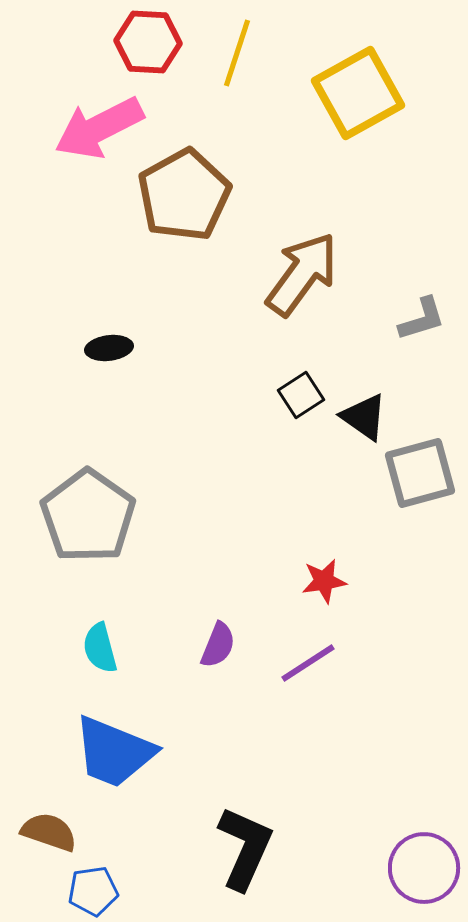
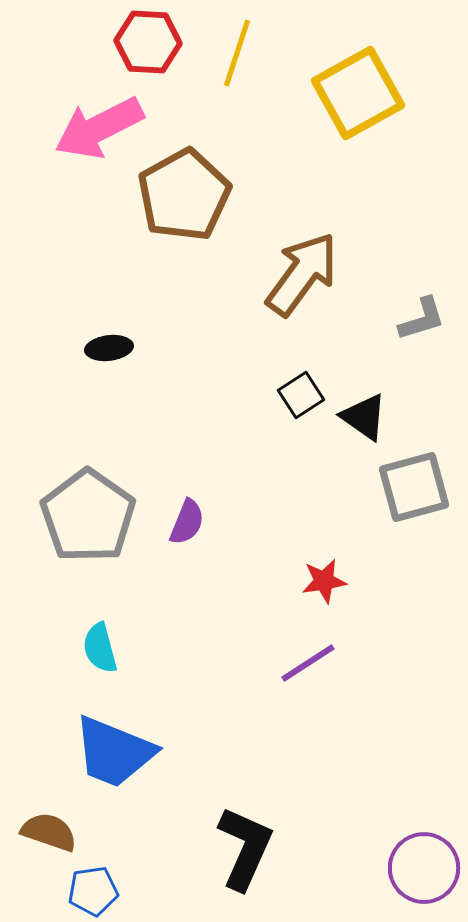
gray square: moved 6 px left, 14 px down
purple semicircle: moved 31 px left, 123 px up
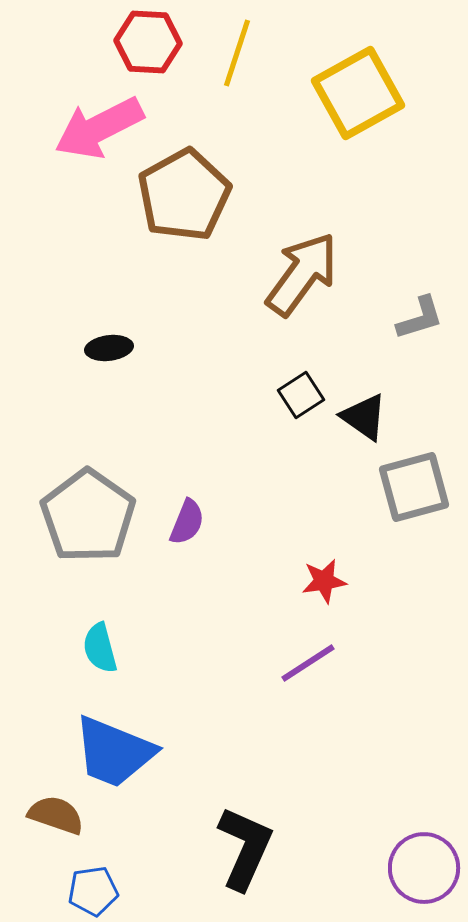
gray L-shape: moved 2 px left, 1 px up
brown semicircle: moved 7 px right, 17 px up
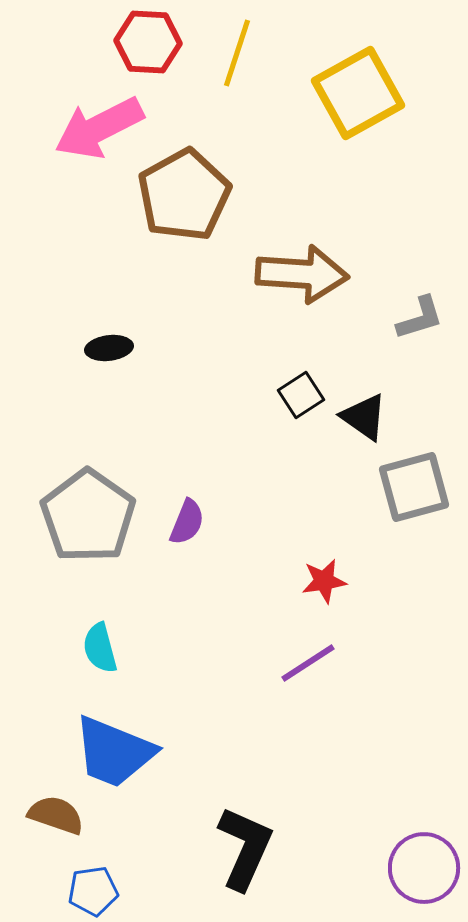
brown arrow: rotated 58 degrees clockwise
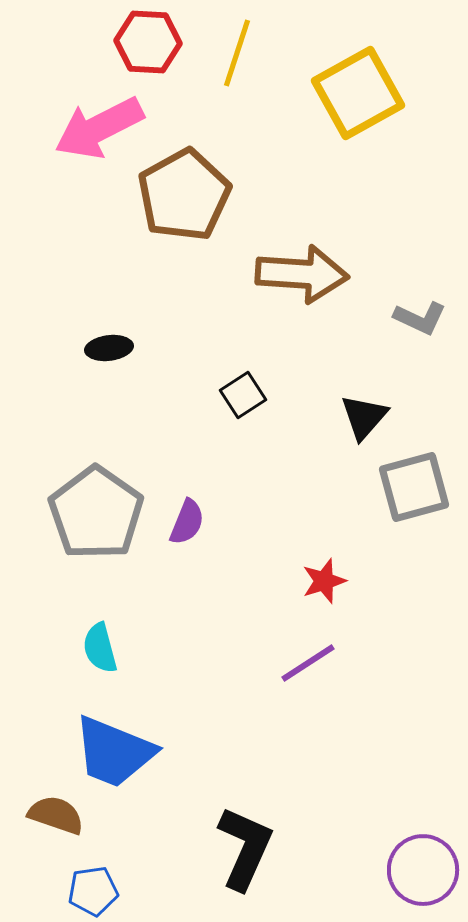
gray L-shape: rotated 42 degrees clockwise
black square: moved 58 px left
black triangle: rotated 36 degrees clockwise
gray pentagon: moved 8 px right, 3 px up
red star: rotated 9 degrees counterclockwise
purple circle: moved 1 px left, 2 px down
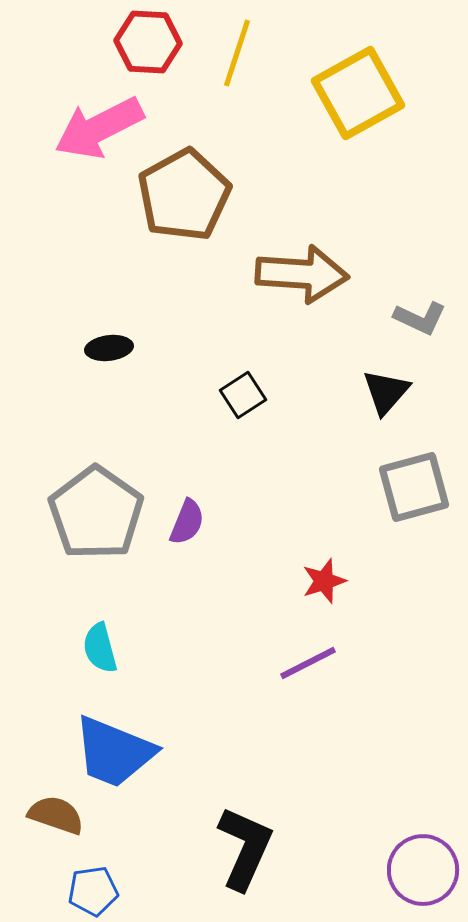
black triangle: moved 22 px right, 25 px up
purple line: rotated 6 degrees clockwise
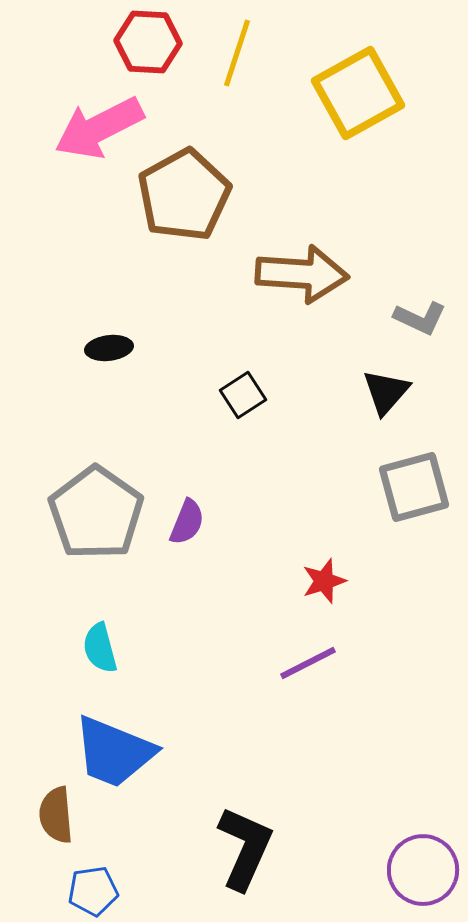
brown semicircle: rotated 114 degrees counterclockwise
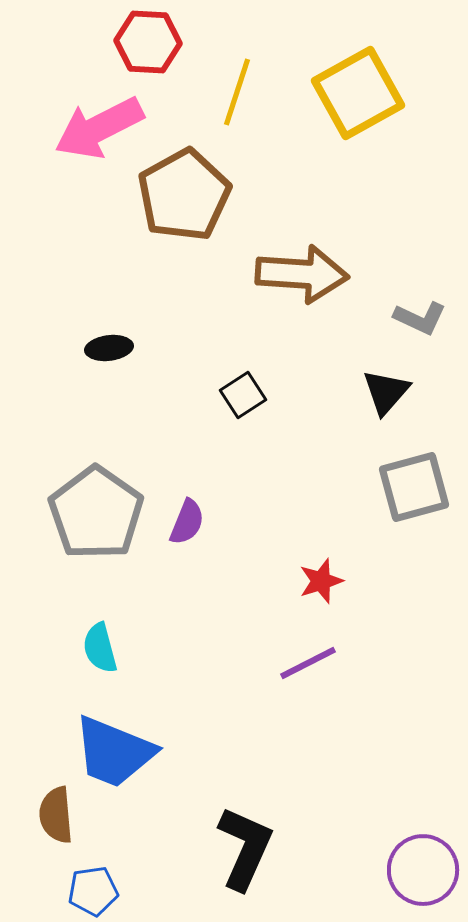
yellow line: moved 39 px down
red star: moved 3 px left
